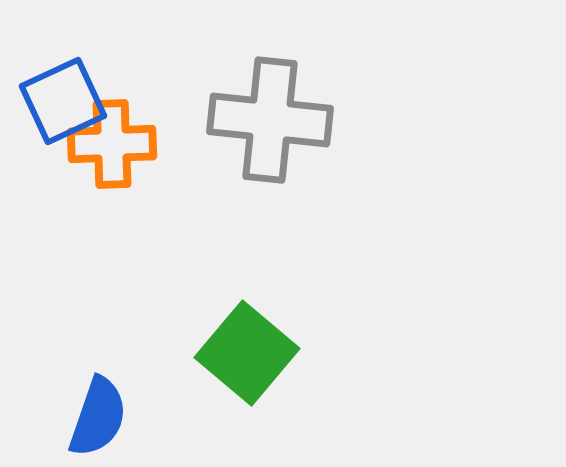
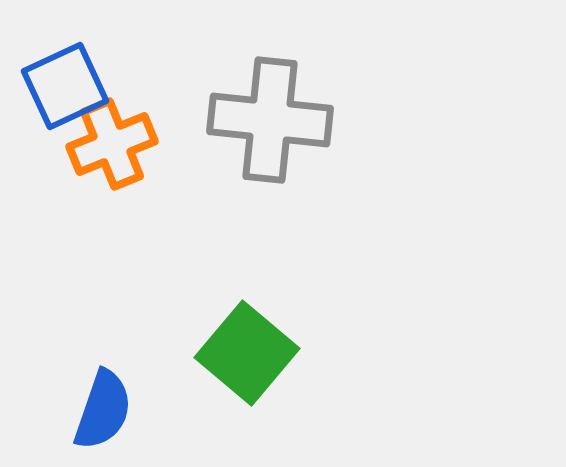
blue square: moved 2 px right, 15 px up
orange cross: rotated 20 degrees counterclockwise
blue semicircle: moved 5 px right, 7 px up
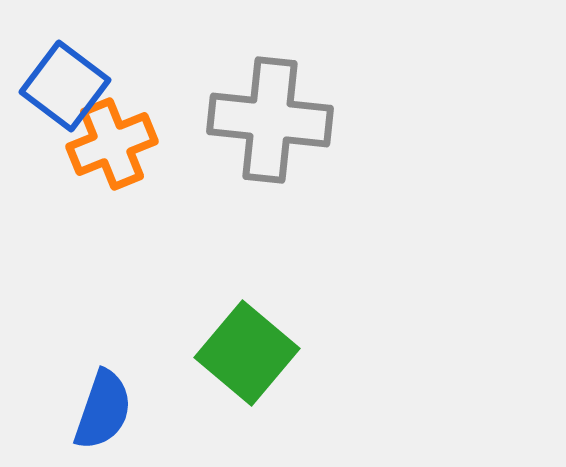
blue square: rotated 28 degrees counterclockwise
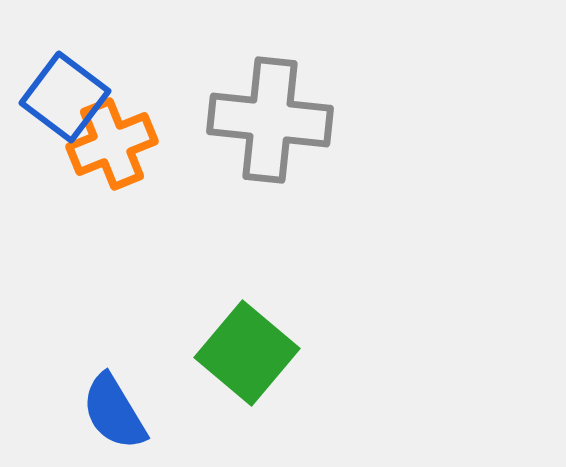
blue square: moved 11 px down
blue semicircle: moved 11 px right, 2 px down; rotated 130 degrees clockwise
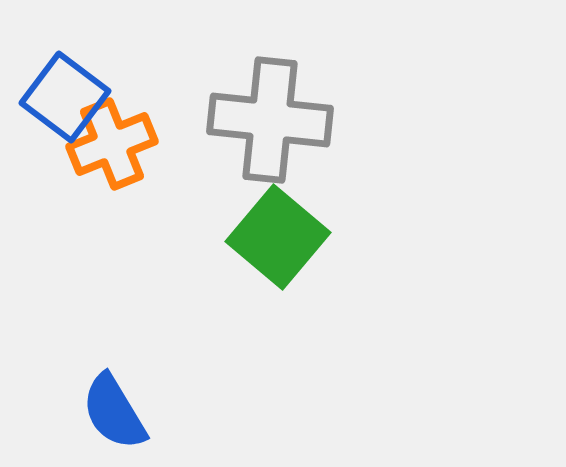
green square: moved 31 px right, 116 px up
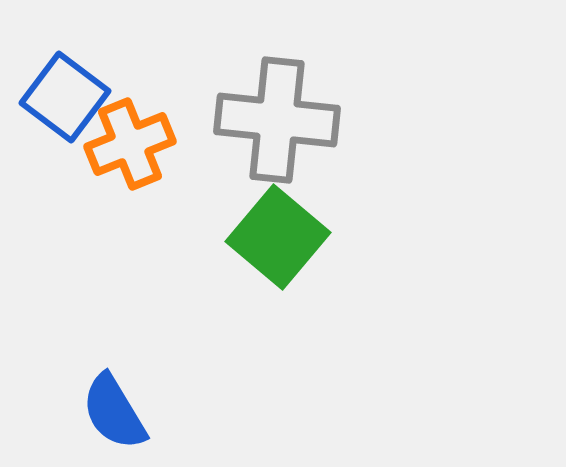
gray cross: moved 7 px right
orange cross: moved 18 px right
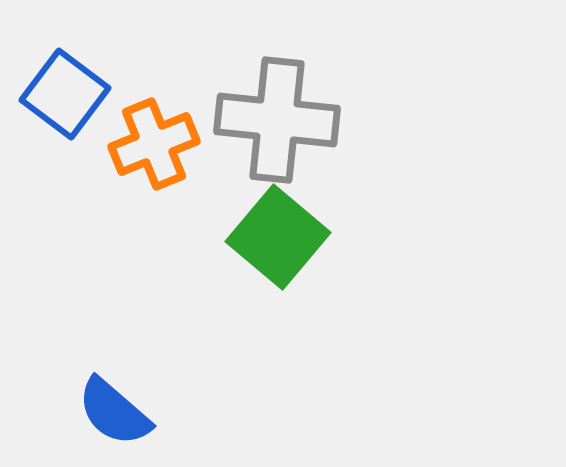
blue square: moved 3 px up
orange cross: moved 24 px right
blue semicircle: rotated 18 degrees counterclockwise
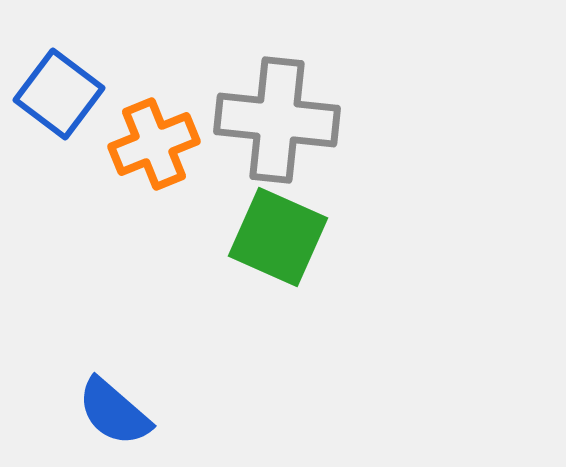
blue square: moved 6 px left
green square: rotated 16 degrees counterclockwise
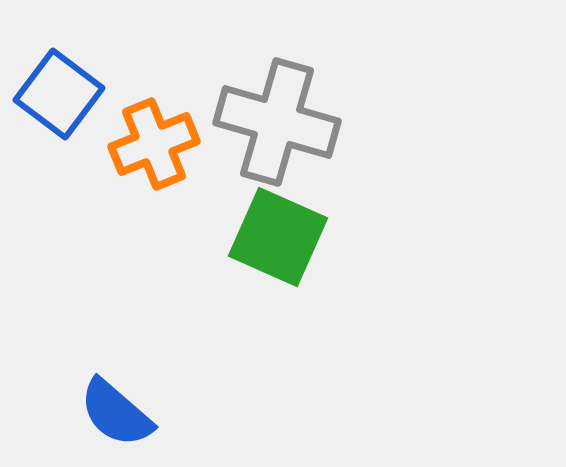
gray cross: moved 2 px down; rotated 10 degrees clockwise
blue semicircle: moved 2 px right, 1 px down
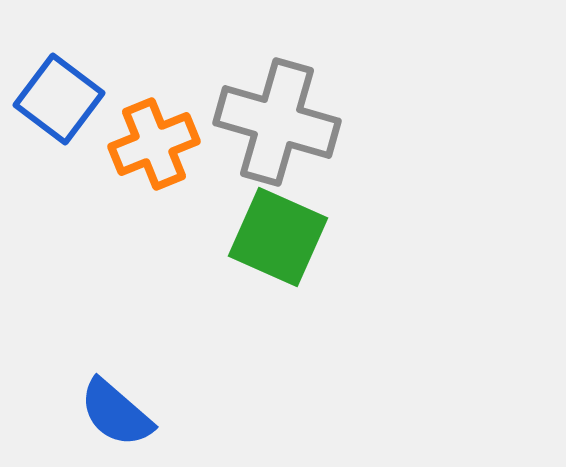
blue square: moved 5 px down
